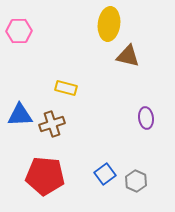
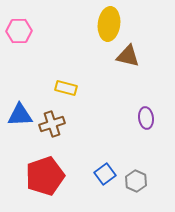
red pentagon: rotated 24 degrees counterclockwise
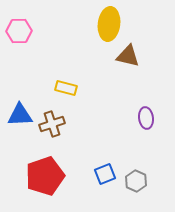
blue square: rotated 15 degrees clockwise
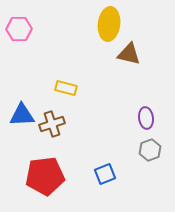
pink hexagon: moved 2 px up
brown triangle: moved 1 px right, 2 px up
blue triangle: moved 2 px right
red pentagon: rotated 12 degrees clockwise
gray hexagon: moved 14 px right, 31 px up; rotated 15 degrees clockwise
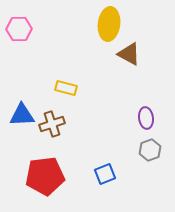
brown triangle: rotated 15 degrees clockwise
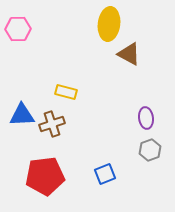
pink hexagon: moved 1 px left
yellow rectangle: moved 4 px down
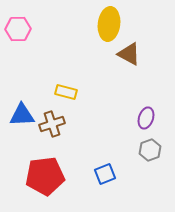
purple ellipse: rotated 25 degrees clockwise
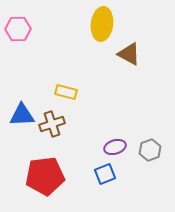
yellow ellipse: moved 7 px left
purple ellipse: moved 31 px left, 29 px down; rotated 55 degrees clockwise
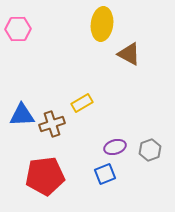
yellow rectangle: moved 16 px right, 11 px down; rotated 45 degrees counterclockwise
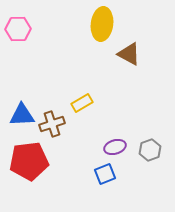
red pentagon: moved 16 px left, 15 px up
